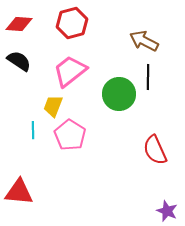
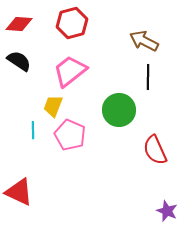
green circle: moved 16 px down
pink pentagon: rotated 8 degrees counterclockwise
red triangle: rotated 20 degrees clockwise
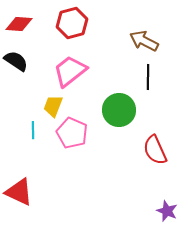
black semicircle: moved 3 px left
pink pentagon: moved 2 px right, 2 px up
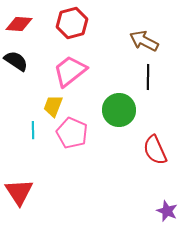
red triangle: rotated 32 degrees clockwise
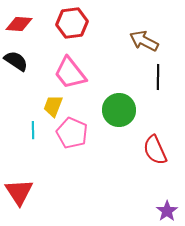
red hexagon: rotated 8 degrees clockwise
pink trapezoid: moved 2 px down; rotated 90 degrees counterclockwise
black line: moved 10 px right
purple star: rotated 15 degrees clockwise
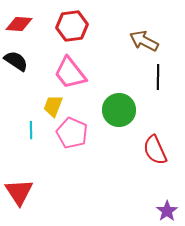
red hexagon: moved 3 px down
cyan line: moved 2 px left
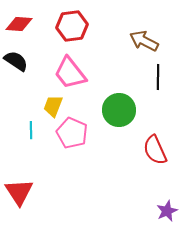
purple star: rotated 10 degrees clockwise
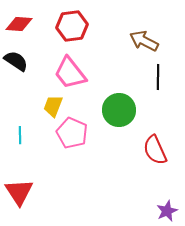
cyan line: moved 11 px left, 5 px down
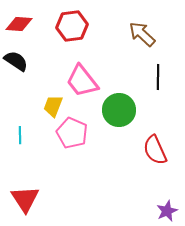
brown arrow: moved 2 px left, 7 px up; rotated 16 degrees clockwise
pink trapezoid: moved 12 px right, 8 px down
red triangle: moved 6 px right, 7 px down
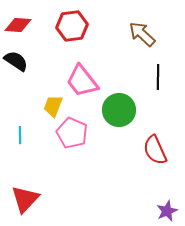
red diamond: moved 1 px left, 1 px down
red triangle: rotated 16 degrees clockwise
